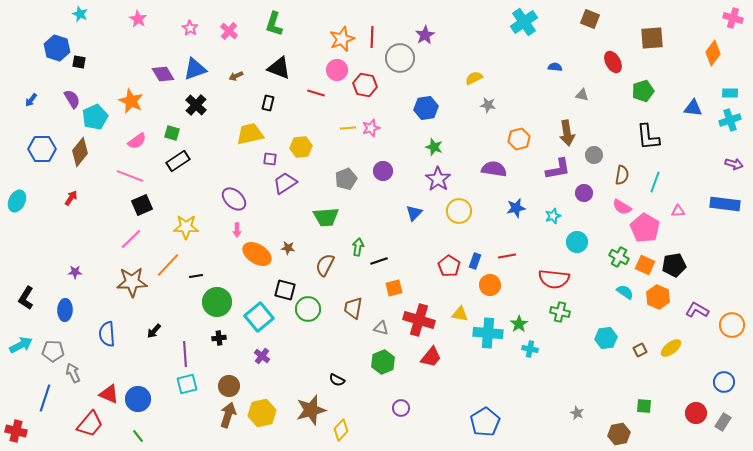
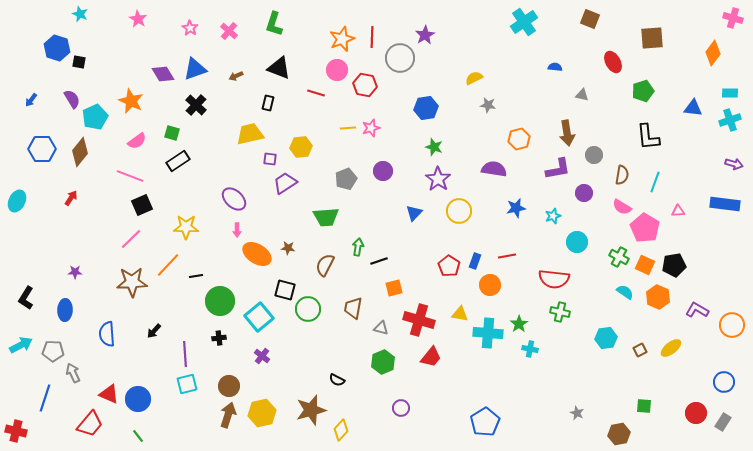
green circle at (217, 302): moved 3 px right, 1 px up
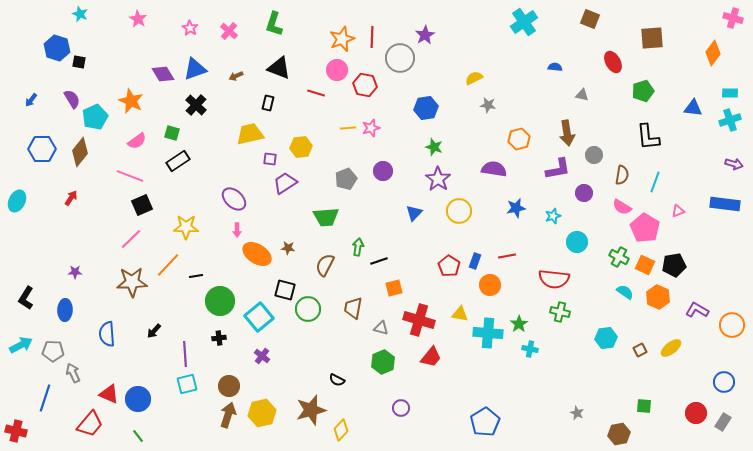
pink triangle at (678, 211): rotated 16 degrees counterclockwise
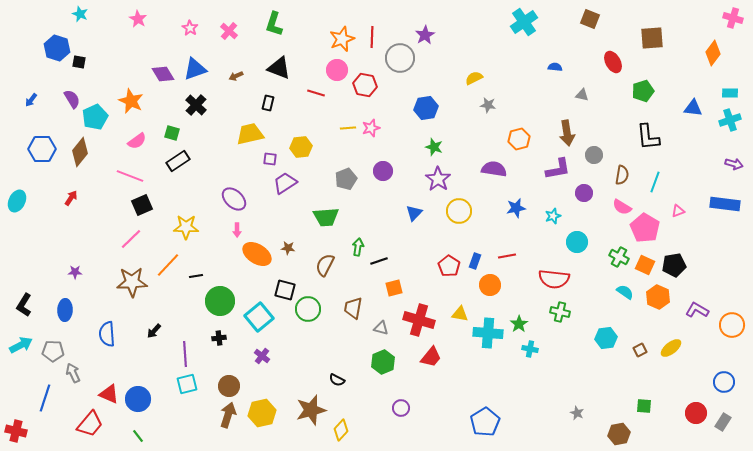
black L-shape at (26, 298): moved 2 px left, 7 px down
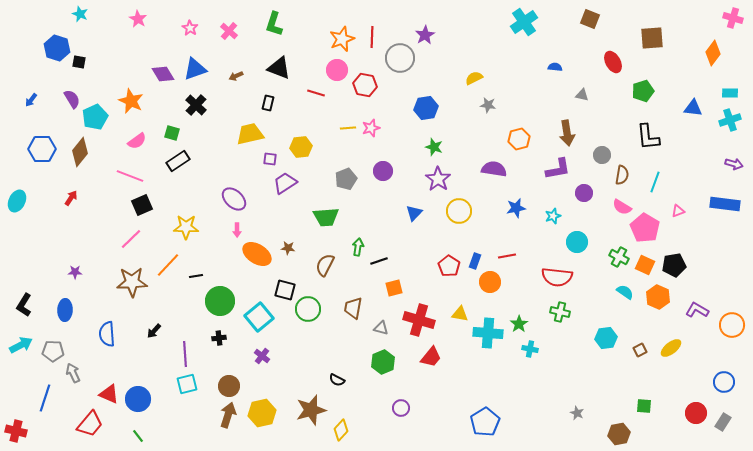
gray circle at (594, 155): moved 8 px right
red semicircle at (554, 279): moved 3 px right, 2 px up
orange circle at (490, 285): moved 3 px up
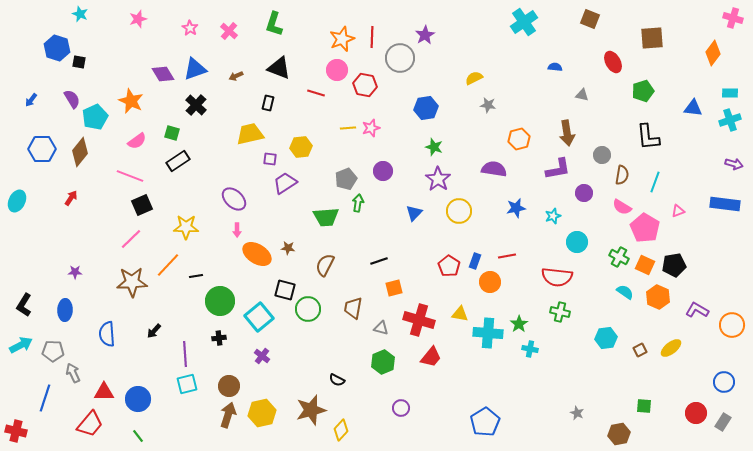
pink star at (138, 19): rotated 24 degrees clockwise
green arrow at (358, 247): moved 44 px up
red triangle at (109, 394): moved 5 px left, 2 px up; rotated 25 degrees counterclockwise
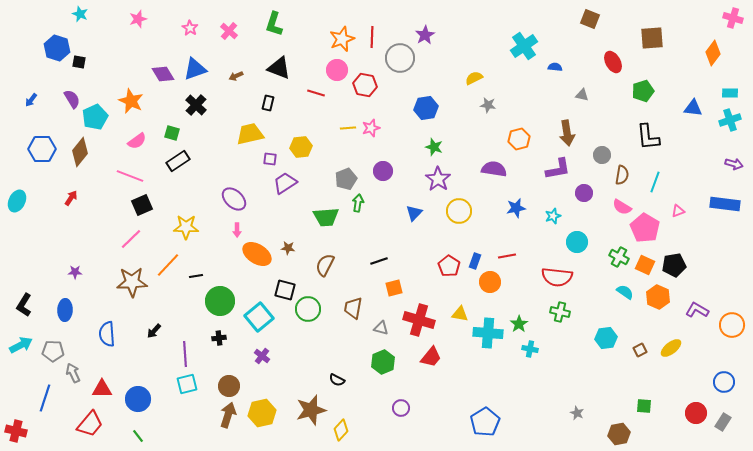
cyan cross at (524, 22): moved 24 px down
red triangle at (104, 392): moved 2 px left, 3 px up
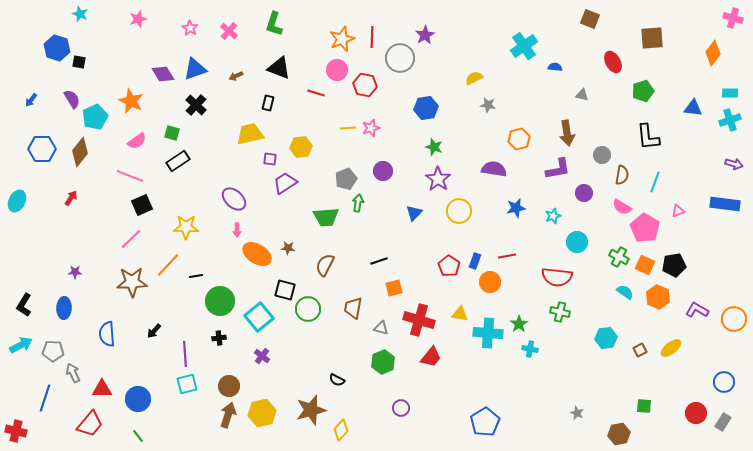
blue ellipse at (65, 310): moved 1 px left, 2 px up
orange circle at (732, 325): moved 2 px right, 6 px up
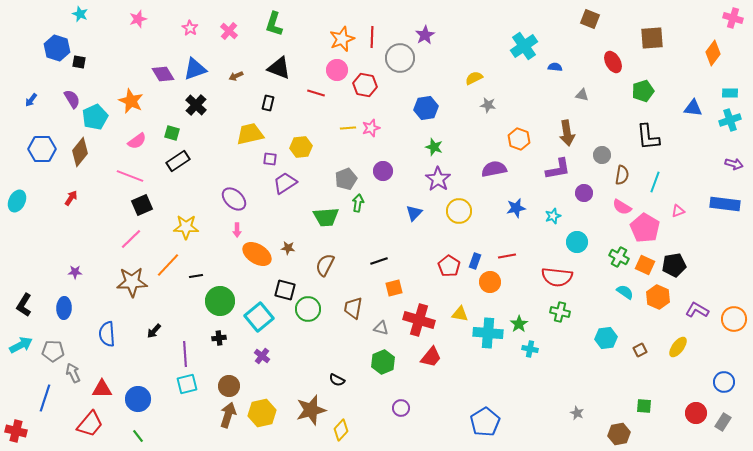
orange hexagon at (519, 139): rotated 25 degrees counterclockwise
purple semicircle at (494, 169): rotated 20 degrees counterclockwise
yellow ellipse at (671, 348): moved 7 px right, 1 px up; rotated 15 degrees counterclockwise
